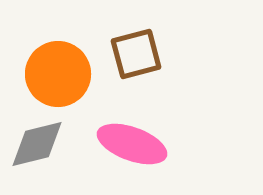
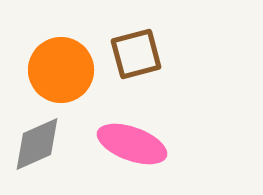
orange circle: moved 3 px right, 4 px up
gray diamond: rotated 10 degrees counterclockwise
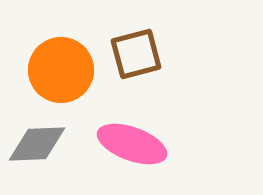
gray diamond: rotated 22 degrees clockwise
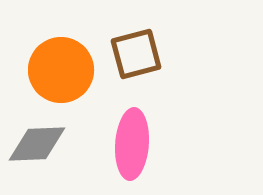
pink ellipse: rotated 74 degrees clockwise
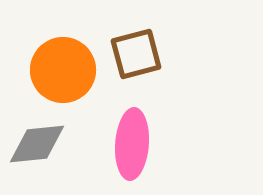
orange circle: moved 2 px right
gray diamond: rotated 4 degrees counterclockwise
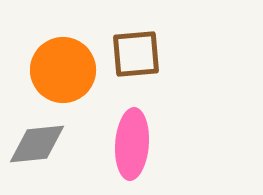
brown square: rotated 10 degrees clockwise
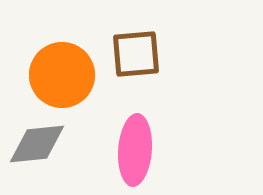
orange circle: moved 1 px left, 5 px down
pink ellipse: moved 3 px right, 6 px down
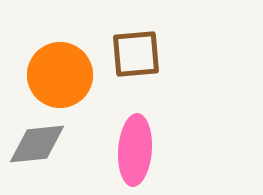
orange circle: moved 2 px left
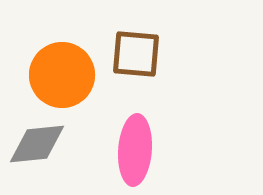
brown square: rotated 10 degrees clockwise
orange circle: moved 2 px right
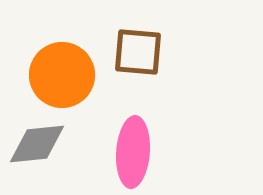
brown square: moved 2 px right, 2 px up
pink ellipse: moved 2 px left, 2 px down
